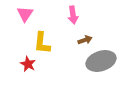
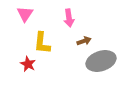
pink arrow: moved 4 px left, 3 px down
brown arrow: moved 1 px left, 1 px down
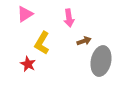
pink triangle: rotated 24 degrees clockwise
yellow L-shape: rotated 25 degrees clockwise
gray ellipse: rotated 60 degrees counterclockwise
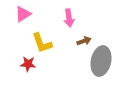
pink triangle: moved 2 px left
yellow L-shape: rotated 50 degrees counterclockwise
red star: rotated 21 degrees counterclockwise
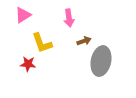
pink triangle: moved 1 px down
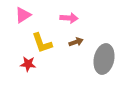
pink arrow: rotated 78 degrees counterclockwise
brown arrow: moved 8 px left, 1 px down
gray ellipse: moved 3 px right, 2 px up
